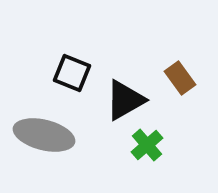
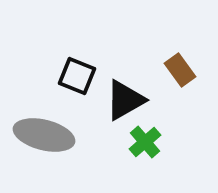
black square: moved 5 px right, 3 px down
brown rectangle: moved 8 px up
green cross: moved 2 px left, 3 px up
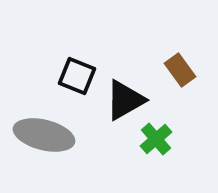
green cross: moved 11 px right, 3 px up
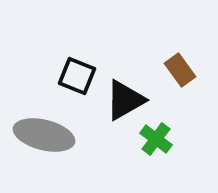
green cross: rotated 12 degrees counterclockwise
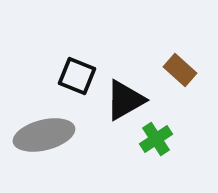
brown rectangle: rotated 12 degrees counterclockwise
gray ellipse: rotated 28 degrees counterclockwise
green cross: rotated 20 degrees clockwise
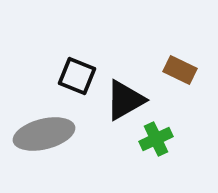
brown rectangle: rotated 16 degrees counterclockwise
gray ellipse: moved 1 px up
green cross: rotated 8 degrees clockwise
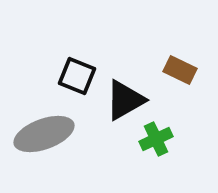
gray ellipse: rotated 6 degrees counterclockwise
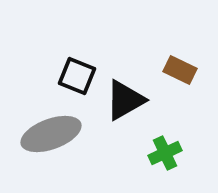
gray ellipse: moved 7 px right
green cross: moved 9 px right, 14 px down
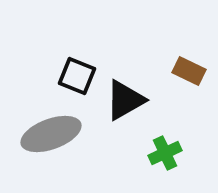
brown rectangle: moved 9 px right, 1 px down
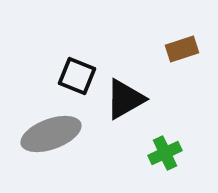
brown rectangle: moved 7 px left, 22 px up; rotated 44 degrees counterclockwise
black triangle: moved 1 px up
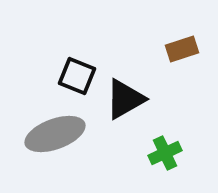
gray ellipse: moved 4 px right
